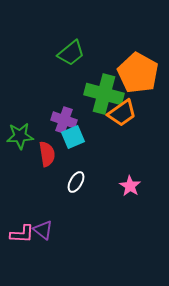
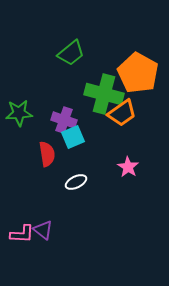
green star: moved 1 px left, 23 px up
white ellipse: rotated 35 degrees clockwise
pink star: moved 2 px left, 19 px up
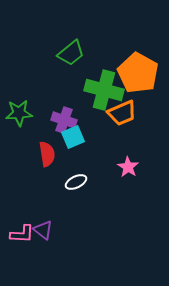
green cross: moved 4 px up
orange trapezoid: rotated 12 degrees clockwise
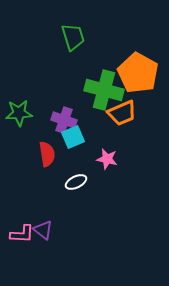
green trapezoid: moved 2 px right, 16 px up; rotated 68 degrees counterclockwise
pink star: moved 21 px left, 8 px up; rotated 20 degrees counterclockwise
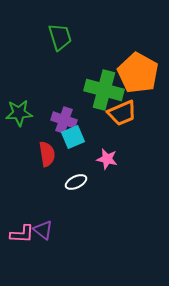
green trapezoid: moved 13 px left
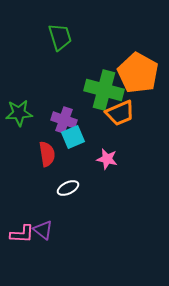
orange trapezoid: moved 2 px left
white ellipse: moved 8 px left, 6 px down
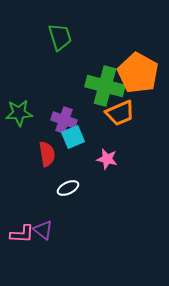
green cross: moved 1 px right, 4 px up
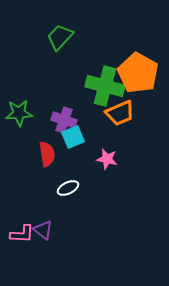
green trapezoid: rotated 120 degrees counterclockwise
